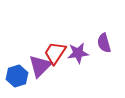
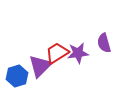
red trapezoid: moved 2 px right; rotated 25 degrees clockwise
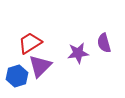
red trapezoid: moved 27 px left, 10 px up
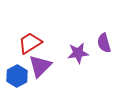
blue hexagon: rotated 10 degrees counterclockwise
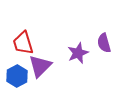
red trapezoid: moved 7 px left; rotated 75 degrees counterclockwise
purple star: rotated 15 degrees counterclockwise
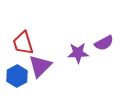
purple semicircle: rotated 102 degrees counterclockwise
purple star: rotated 20 degrees clockwise
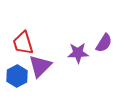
purple semicircle: rotated 30 degrees counterclockwise
